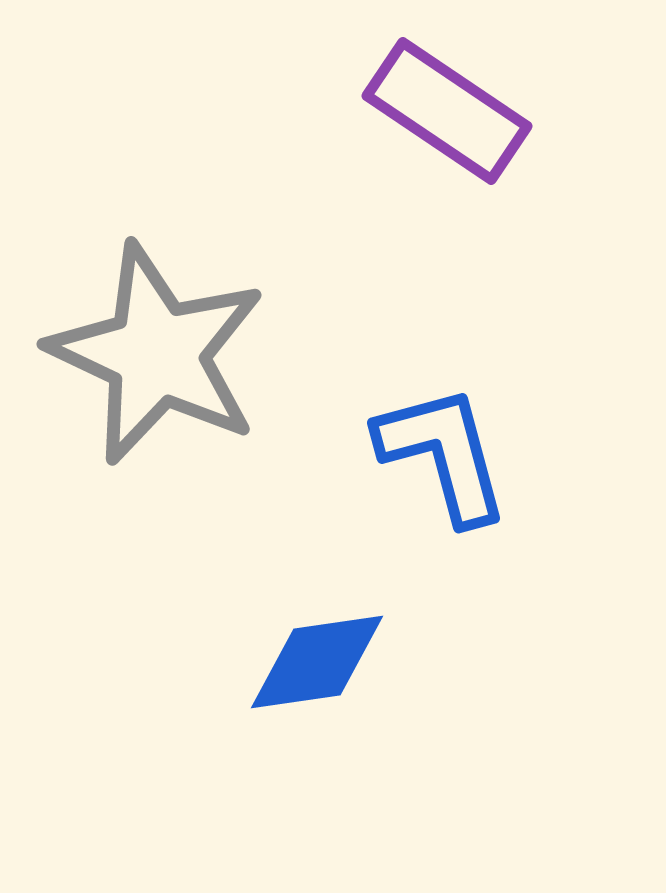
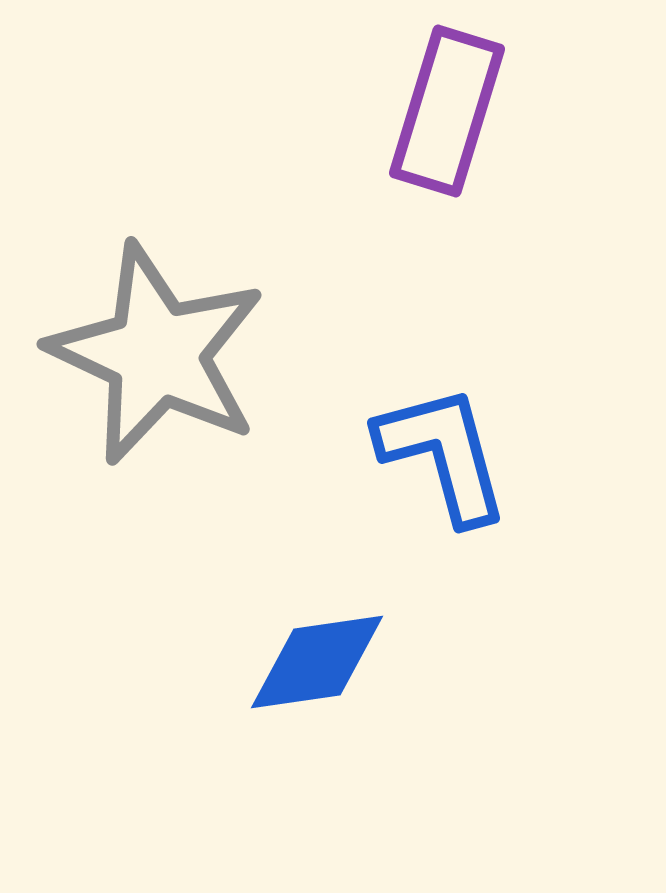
purple rectangle: rotated 73 degrees clockwise
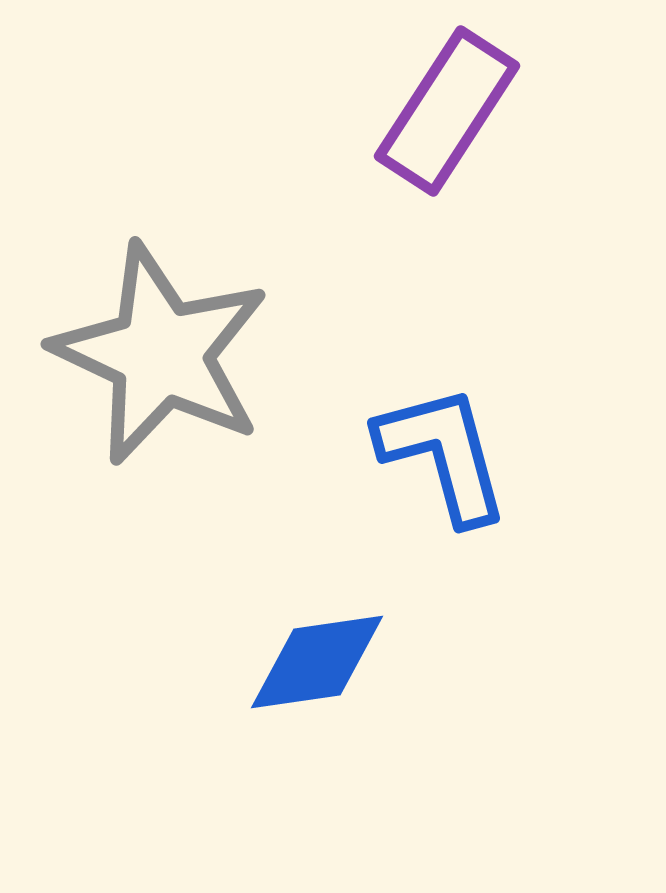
purple rectangle: rotated 16 degrees clockwise
gray star: moved 4 px right
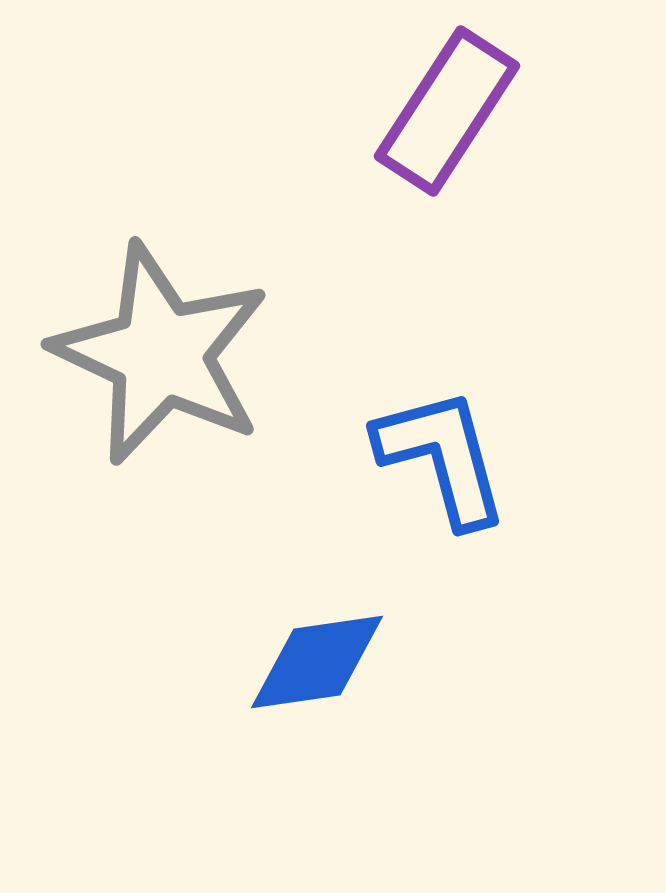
blue L-shape: moved 1 px left, 3 px down
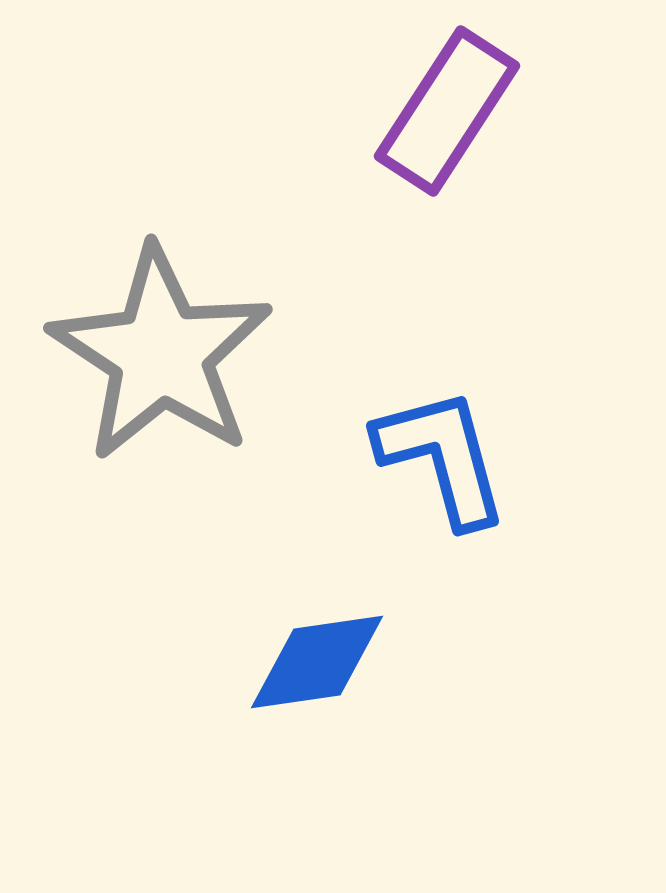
gray star: rotated 8 degrees clockwise
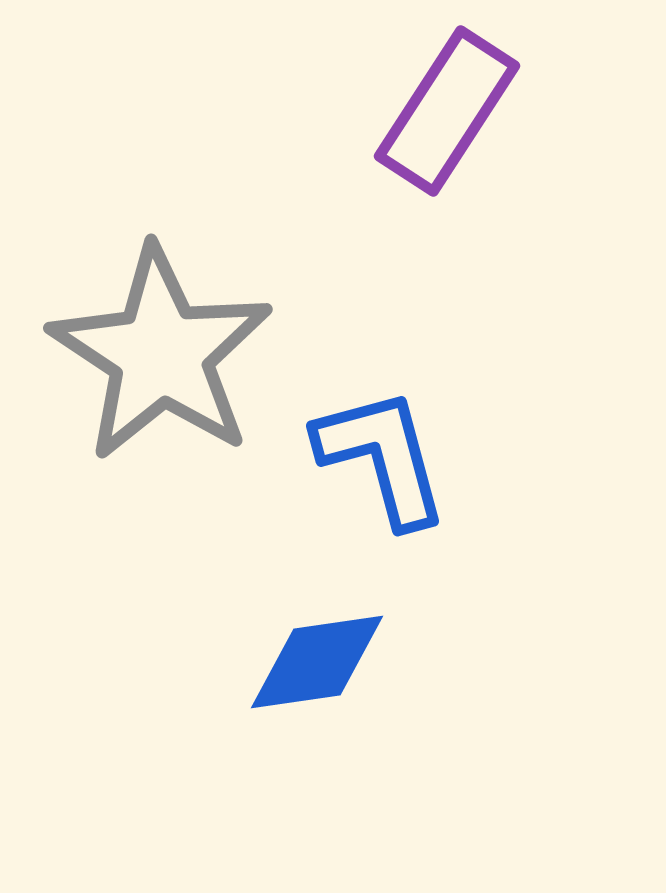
blue L-shape: moved 60 px left
